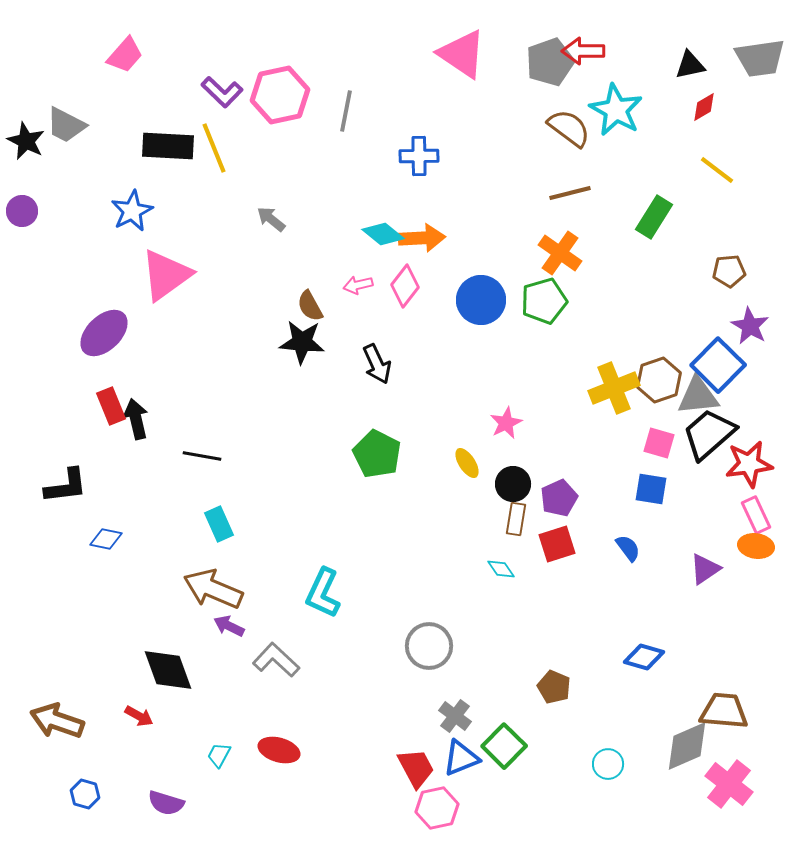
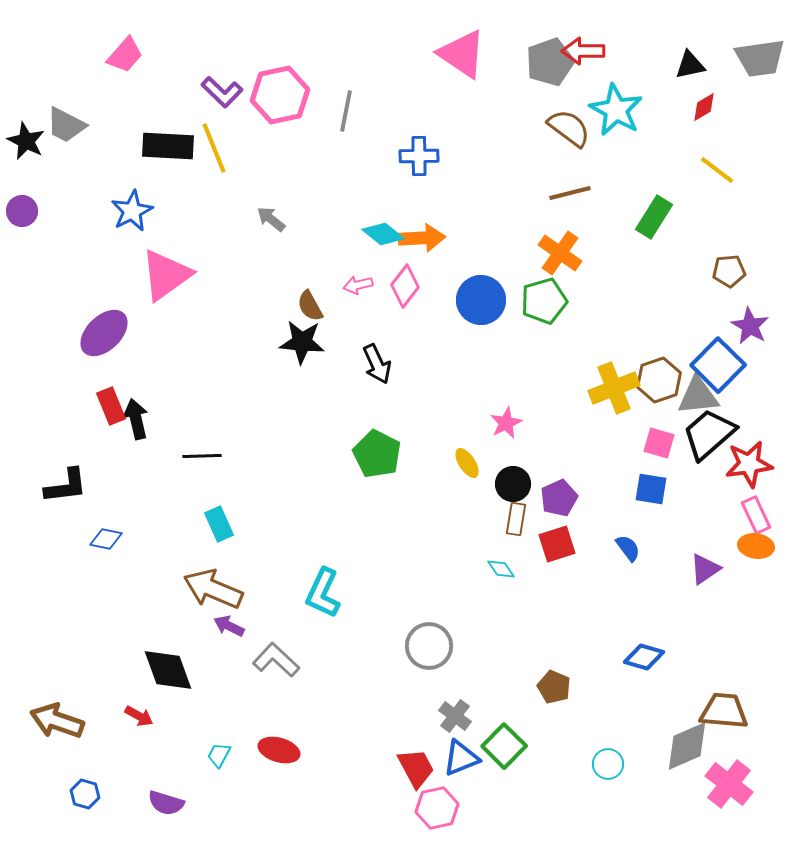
black line at (202, 456): rotated 12 degrees counterclockwise
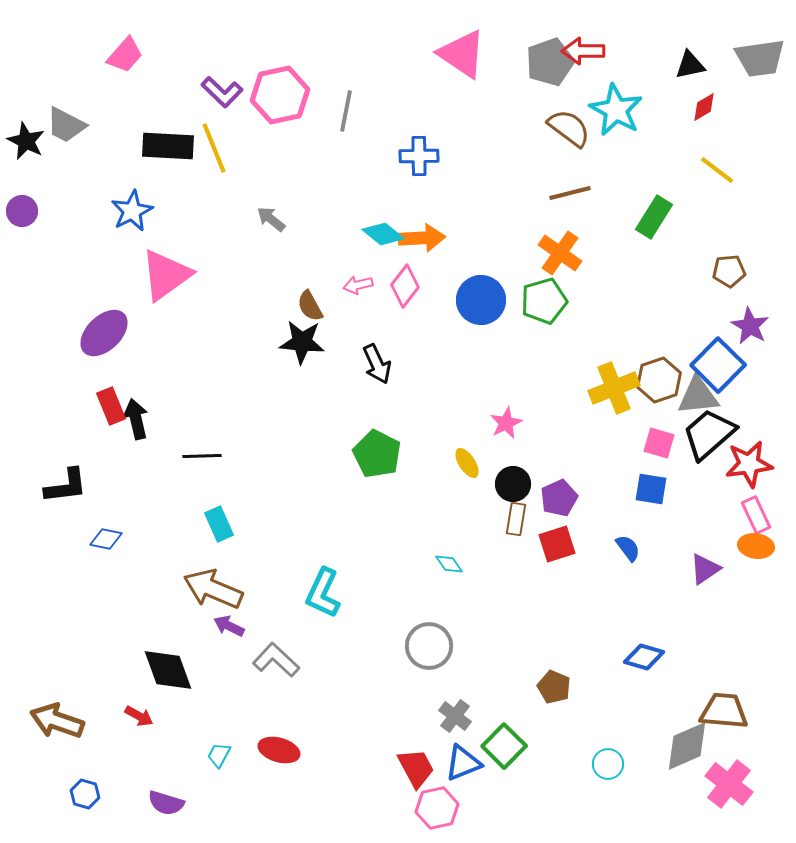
cyan diamond at (501, 569): moved 52 px left, 5 px up
blue triangle at (461, 758): moved 2 px right, 5 px down
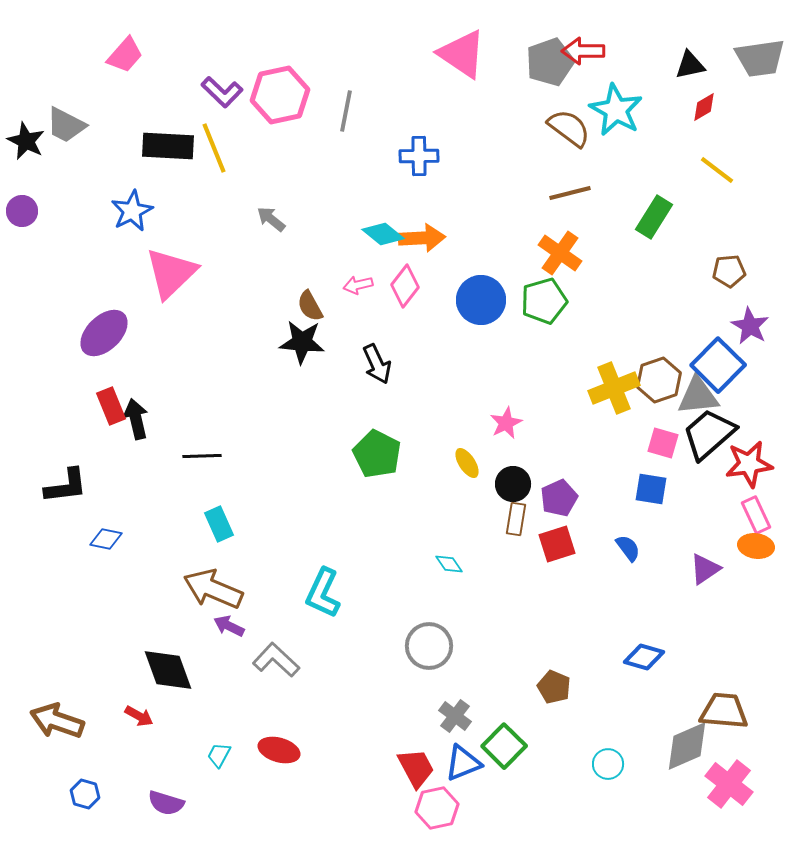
pink triangle at (166, 275): moved 5 px right, 2 px up; rotated 8 degrees counterclockwise
pink square at (659, 443): moved 4 px right
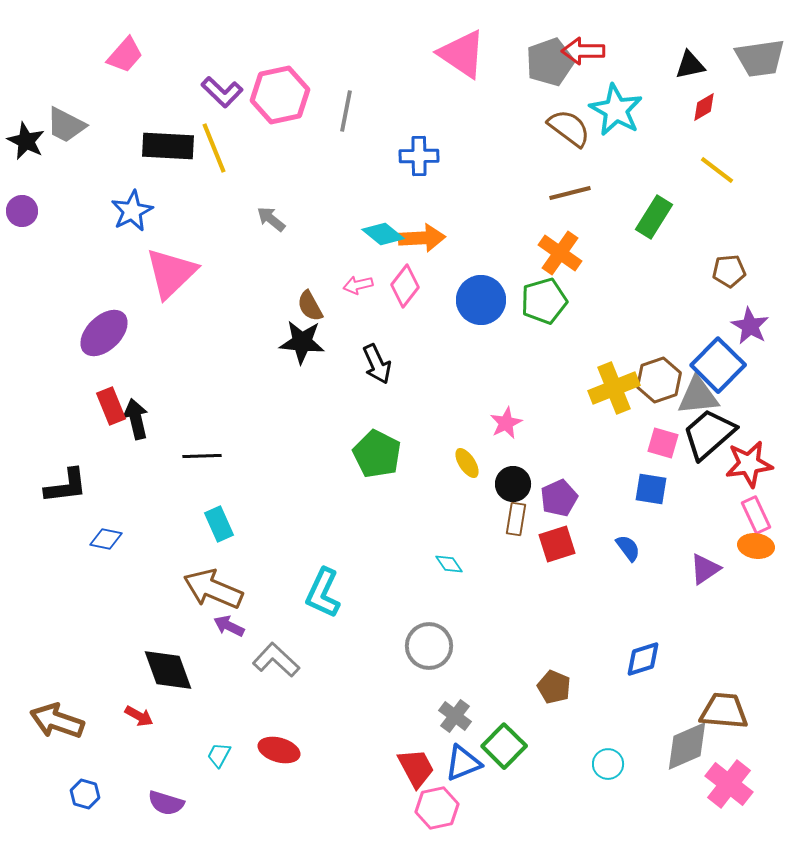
blue diamond at (644, 657): moved 1 px left, 2 px down; rotated 33 degrees counterclockwise
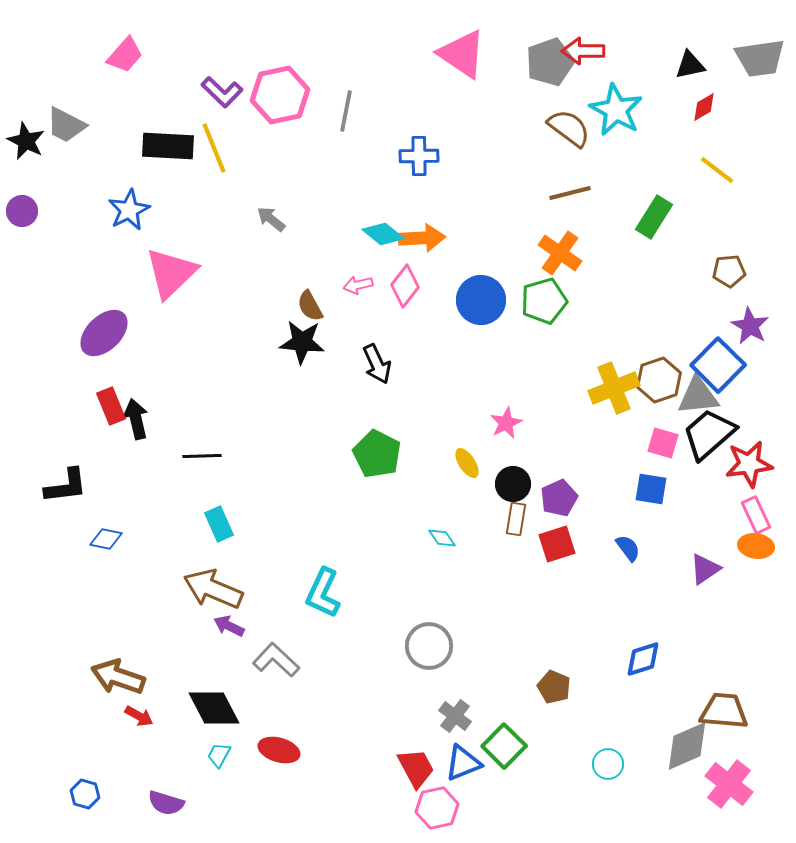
blue star at (132, 211): moved 3 px left, 1 px up
cyan diamond at (449, 564): moved 7 px left, 26 px up
black diamond at (168, 670): moved 46 px right, 38 px down; rotated 8 degrees counterclockwise
brown arrow at (57, 721): moved 61 px right, 44 px up
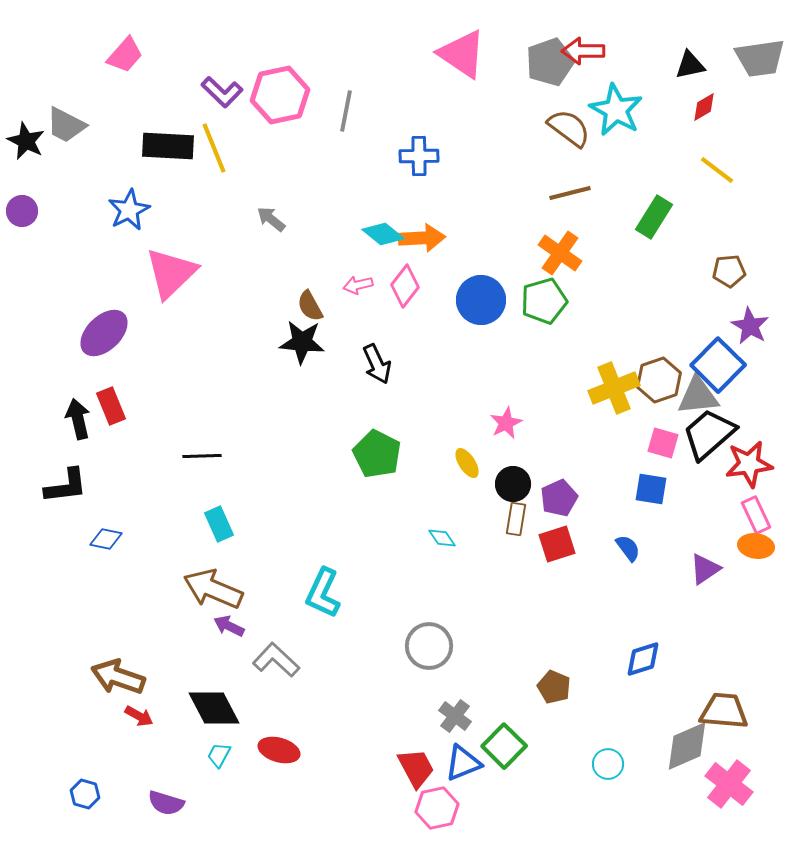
black arrow at (136, 419): moved 58 px left
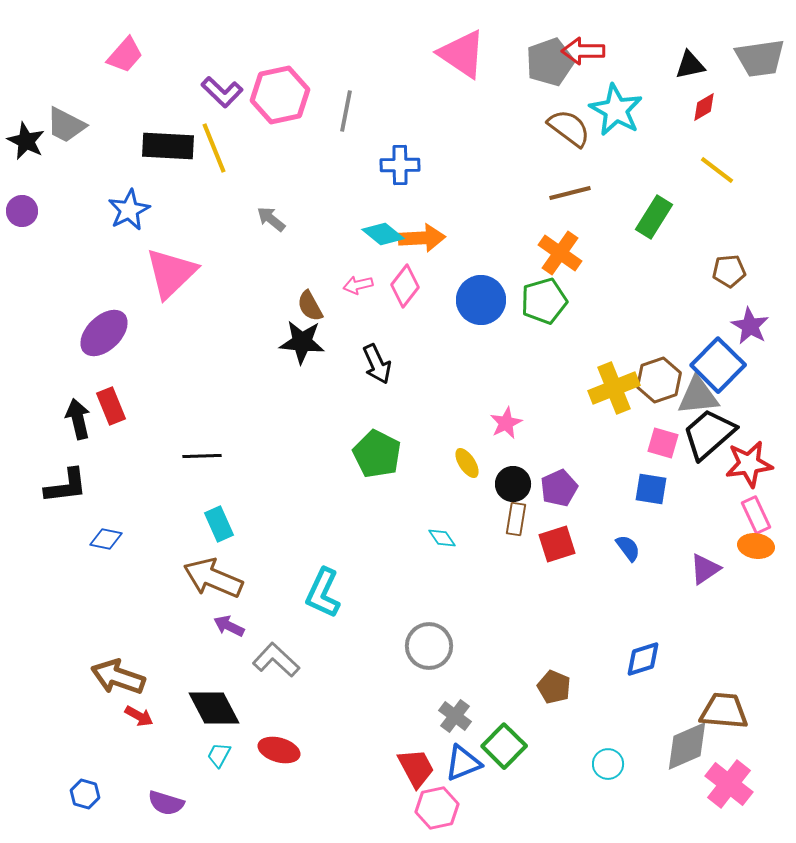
blue cross at (419, 156): moved 19 px left, 9 px down
purple pentagon at (559, 498): moved 10 px up
brown arrow at (213, 589): moved 11 px up
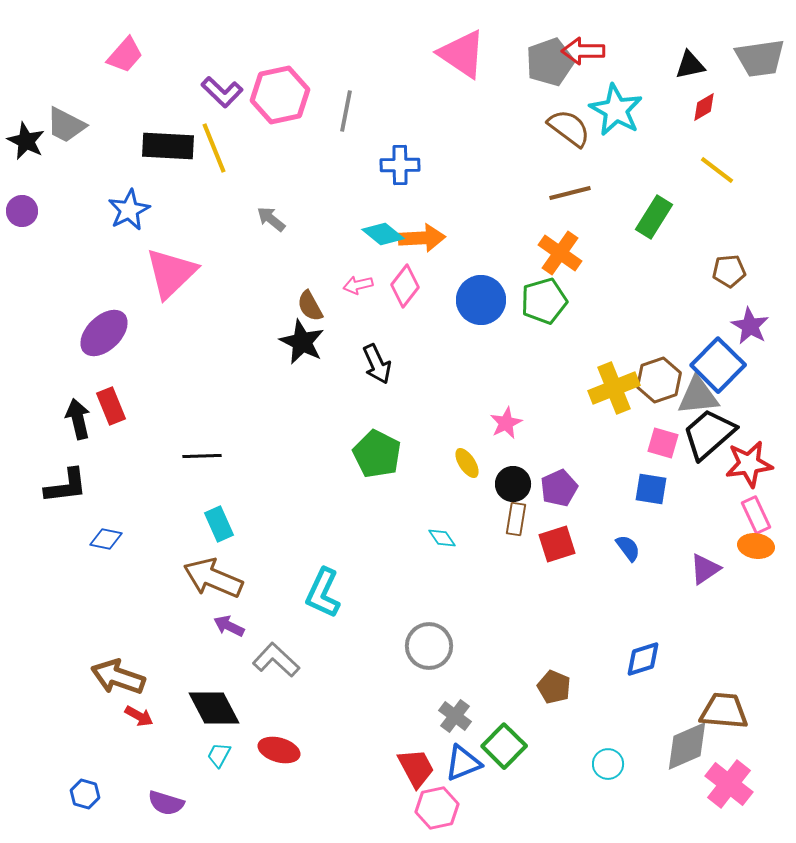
black star at (302, 342): rotated 21 degrees clockwise
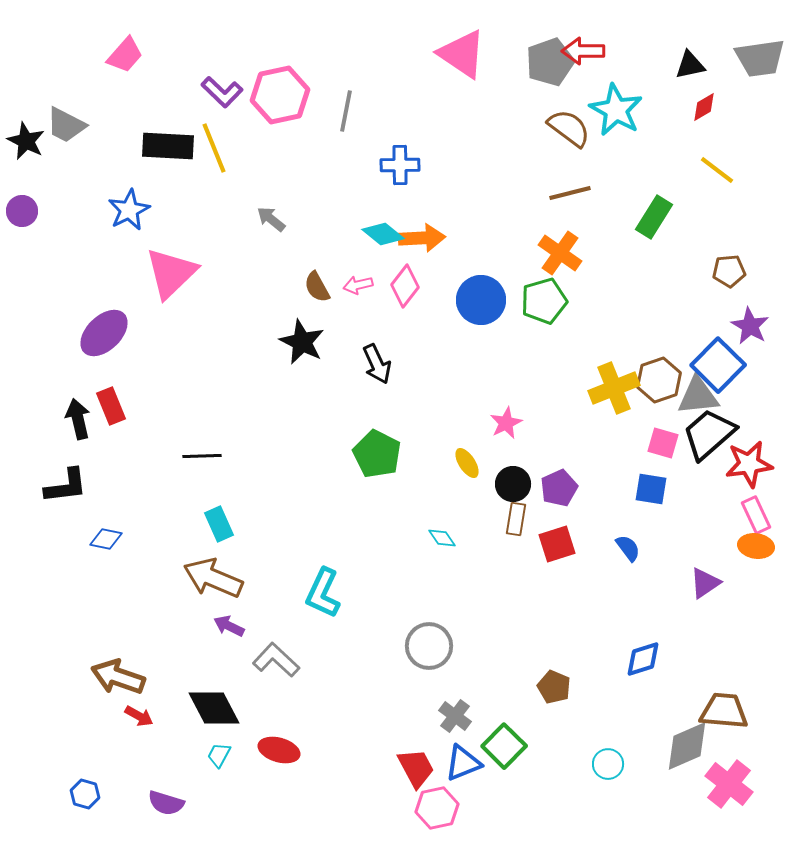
brown semicircle at (310, 306): moved 7 px right, 19 px up
purple triangle at (705, 569): moved 14 px down
